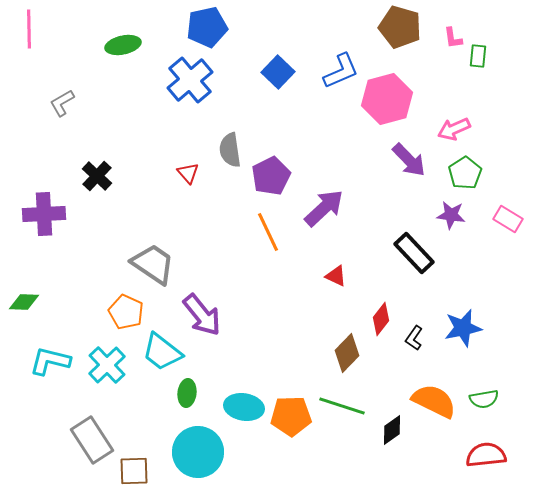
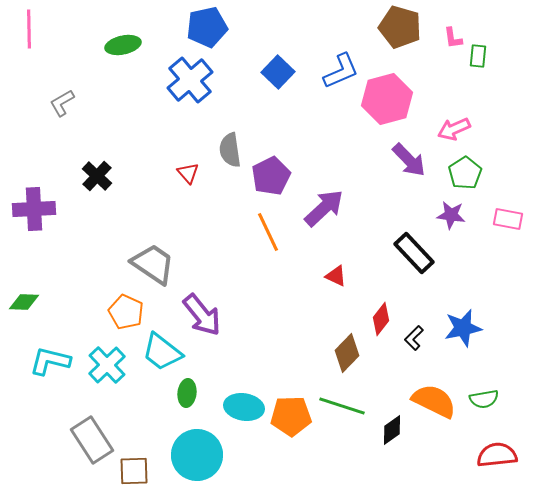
purple cross at (44, 214): moved 10 px left, 5 px up
pink rectangle at (508, 219): rotated 20 degrees counterclockwise
black L-shape at (414, 338): rotated 10 degrees clockwise
cyan circle at (198, 452): moved 1 px left, 3 px down
red semicircle at (486, 455): moved 11 px right
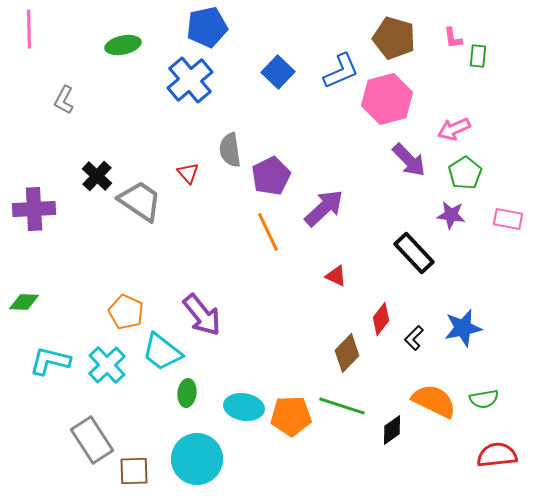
brown pentagon at (400, 27): moved 6 px left, 11 px down
gray L-shape at (62, 103): moved 2 px right, 3 px up; rotated 32 degrees counterclockwise
gray trapezoid at (153, 264): moved 13 px left, 63 px up
cyan circle at (197, 455): moved 4 px down
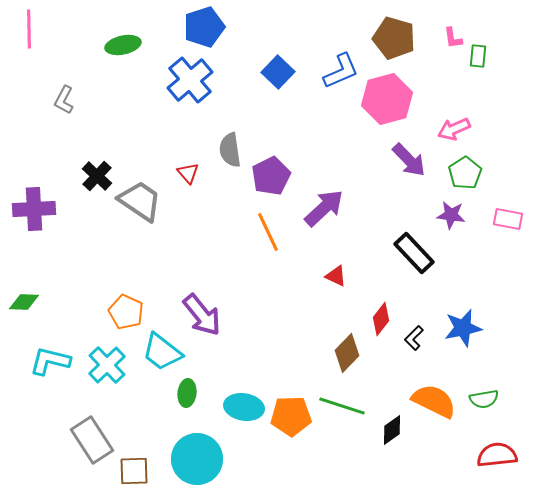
blue pentagon at (207, 27): moved 3 px left; rotated 6 degrees counterclockwise
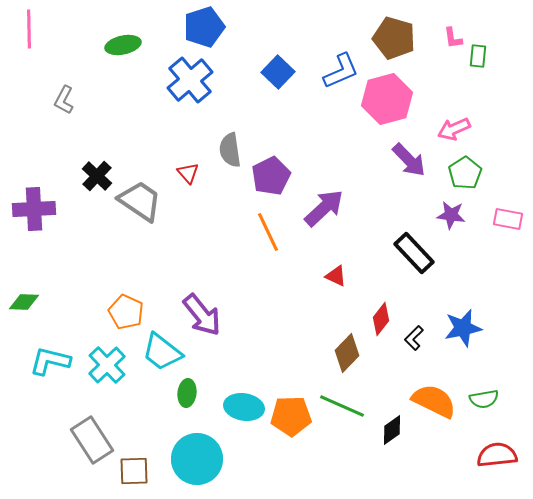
green line at (342, 406): rotated 6 degrees clockwise
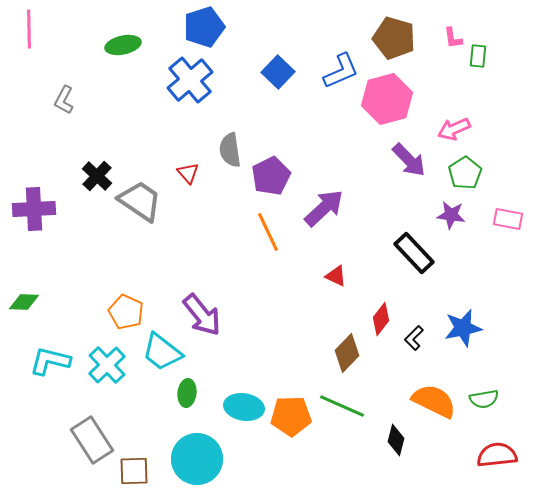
black diamond at (392, 430): moved 4 px right, 10 px down; rotated 40 degrees counterclockwise
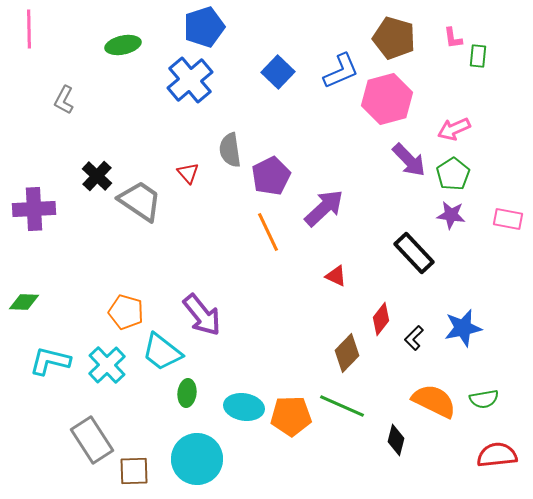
green pentagon at (465, 173): moved 12 px left, 1 px down
orange pentagon at (126, 312): rotated 8 degrees counterclockwise
